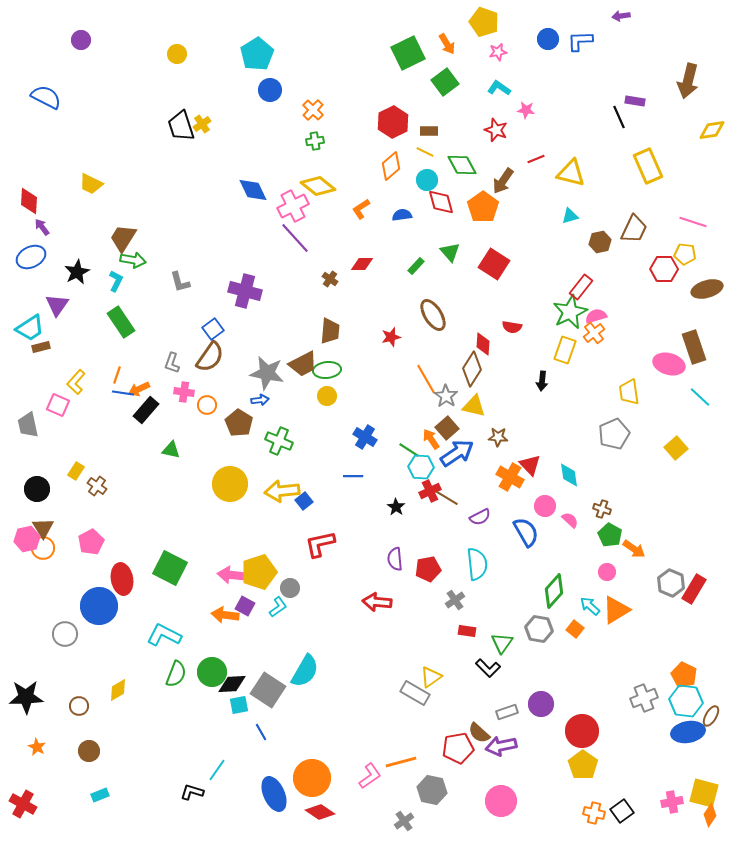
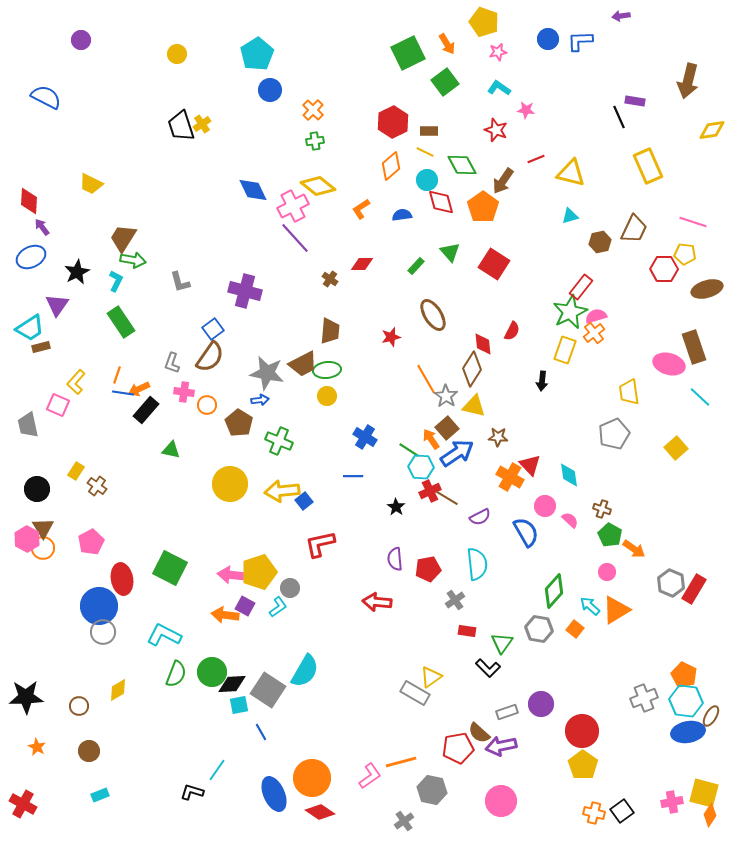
red semicircle at (512, 327): moved 4 px down; rotated 72 degrees counterclockwise
red diamond at (483, 344): rotated 10 degrees counterclockwise
pink hexagon at (27, 539): rotated 20 degrees counterclockwise
gray circle at (65, 634): moved 38 px right, 2 px up
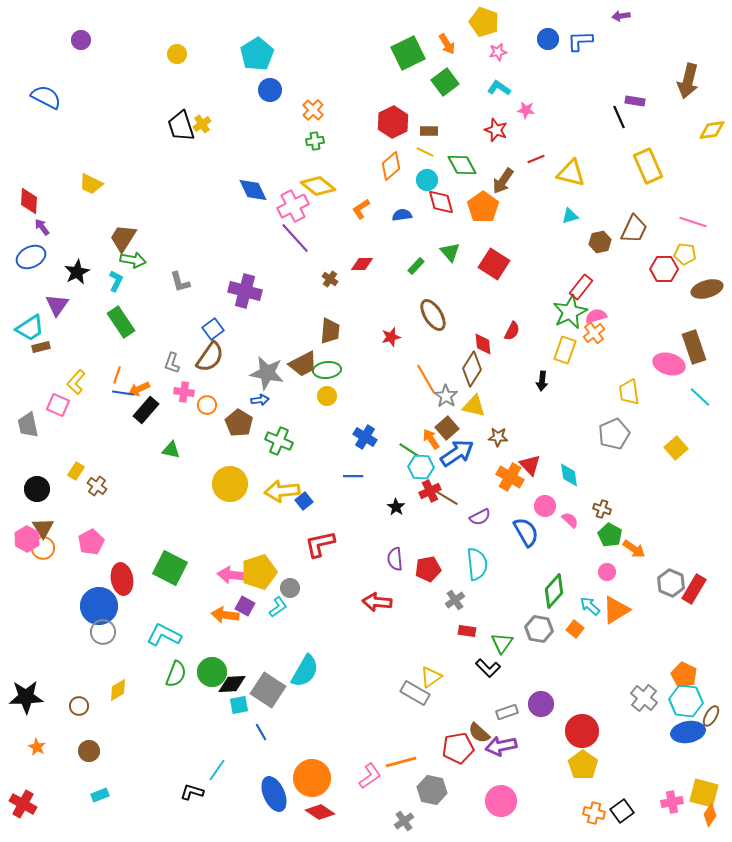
gray cross at (644, 698): rotated 28 degrees counterclockwise
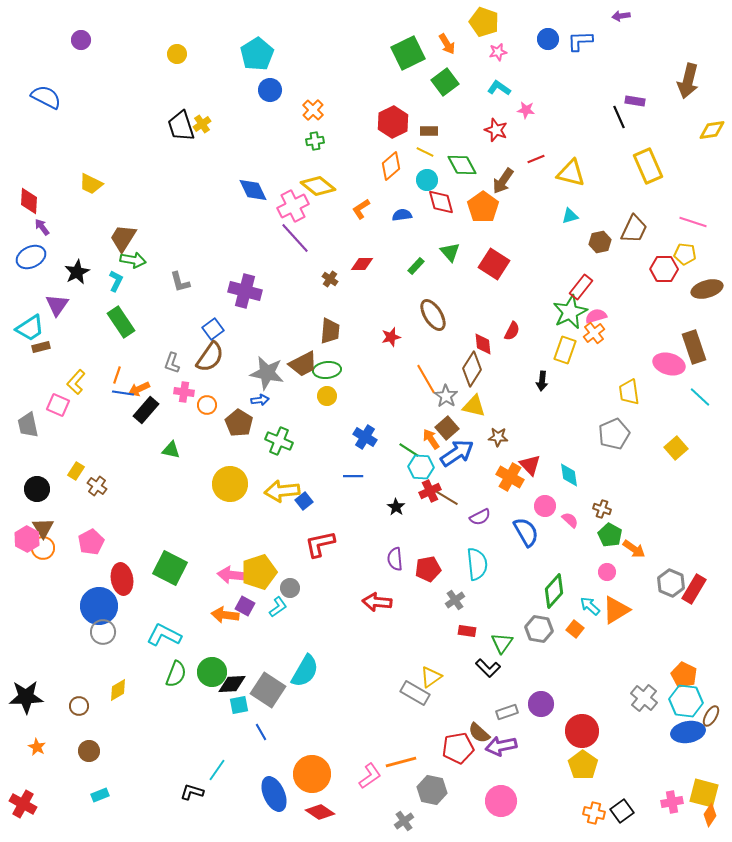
orange circle at (312, 778): moved 4 px up
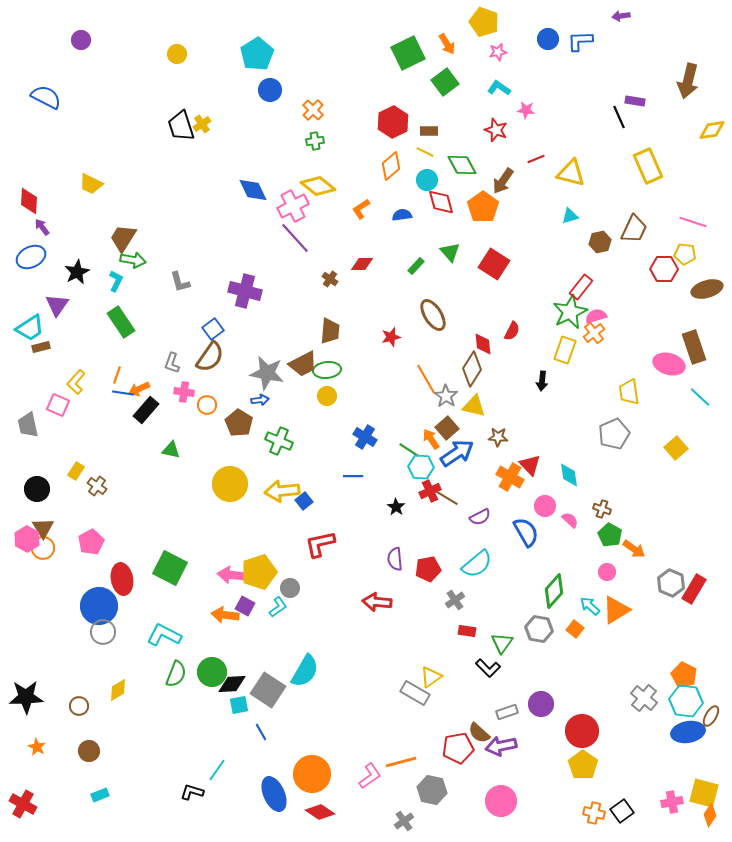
cyan semicircle at (477, 564): rotated 56 degrees clockwise
